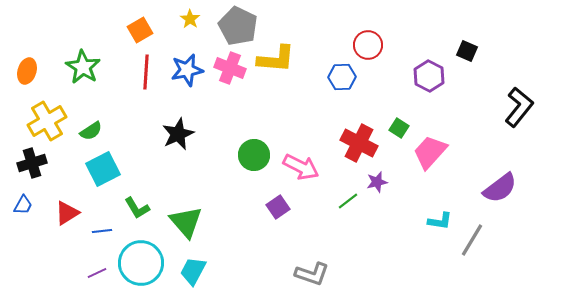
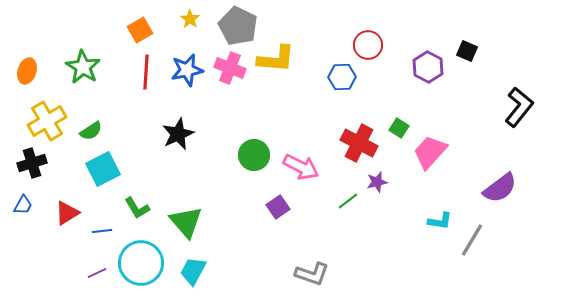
purple hexagon: moved 1 px left, 9 px up
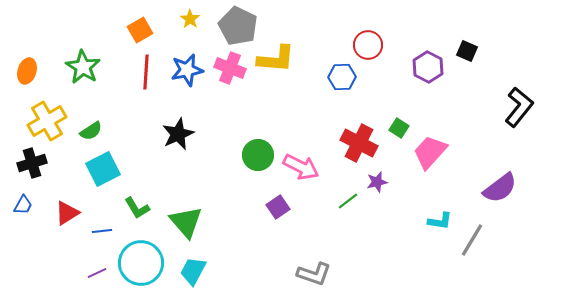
green circle: moved 4 px right
gray L-shape: moved 2 px right
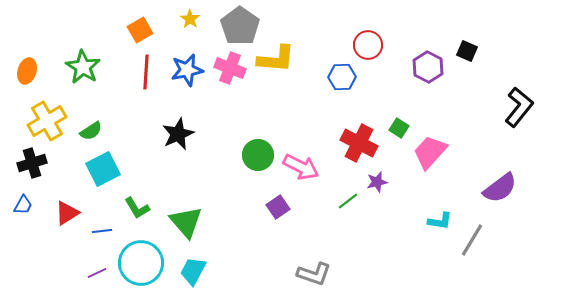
gray pentagon: moved 2 px right; rotated 9 degrees clockwise
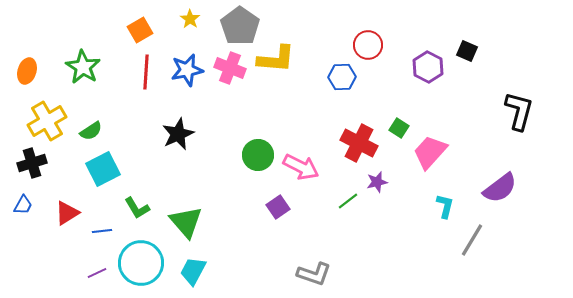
black L-shape: moved 4 px down; rotated 24 degrees counterclockwise
cyan L-shape: moved 5 px right, 15 px up; rotated 85 degrees counterclockwise
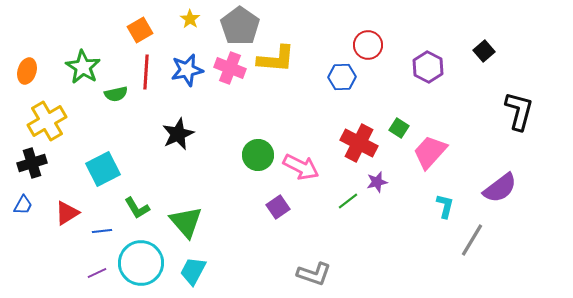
black square: moved 17 px right; rotated 25 degrees clockwise
green semicircle: moved 25 px right, 37 px up; rotated 20 degrees clockwise
